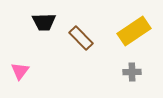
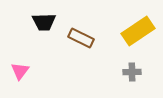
yellow rectangle: moved 4 px right
brown rectangle: rotated 20 degrees counterclockwise
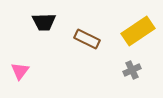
brown rectangle: moved 6 px right, 1 px down
gray cross: moved 2 px up; rotated 24 degrees counterclockwise
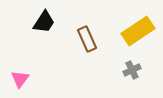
black trapezoid: rotated 55 degrees counterclockwise
brown rectangle: rotated 40 degrees clockwise
pink triangle: moved 8 px down
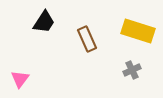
yellow rectangle: rotated 52 degrees clockwise
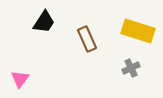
gray cross: moved 1 px left, 2 px up
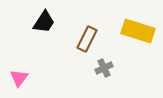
brown rectangle: rotated 50 degrees clockwise
gray cross: moved 27 px left
pink triangle: moved 1 px left, 1 px up
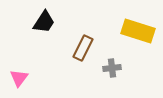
brown rectangle: moved 4 px left, 9 px down
gray cross: moved 8 px right; rotated 18 degrees clockwise
